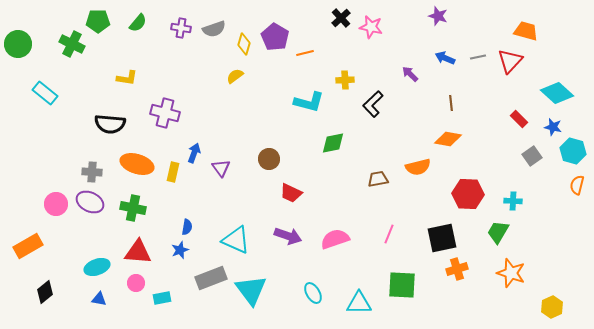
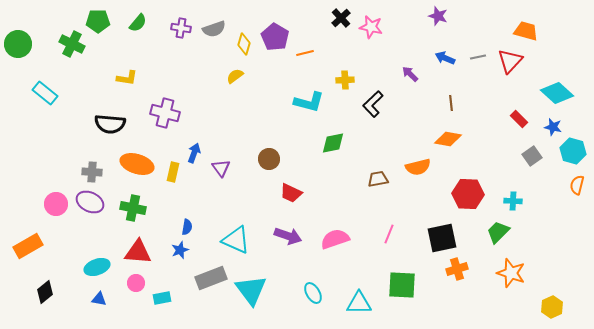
green trapezoid at (498, 232): rotated 15 degrees clockwise
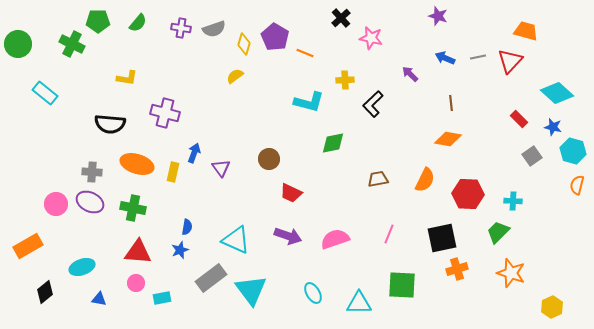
pink star at (371, 27): moved 11 px down
orange line at (305, 53): rotated 36 degrees clockwise
orange semicircle at (418, 167): moved 7 px right, 13 px down; rotated 50 degrees counterclockwise
cyan ellipse at (97, 267): moved 15 px left
gray rectangle at (211, 278): rotated 16 degrees counterclockwise
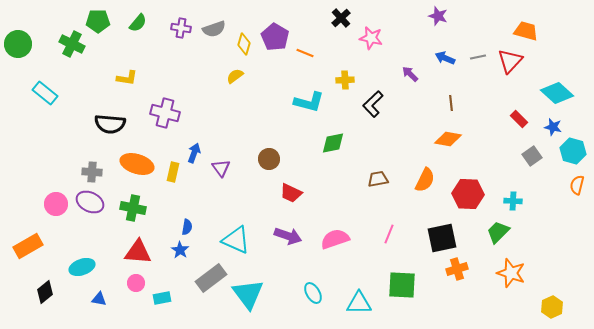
blue star at (180, 250): rotated 18 degrees counterclockwise
cyan triangle at (251, 290): moved 3 px left, 4 px down
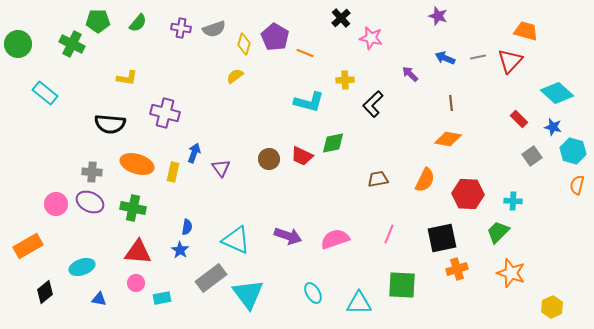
red trapezoid at (291, 193): moved 11 px right, 37 px up
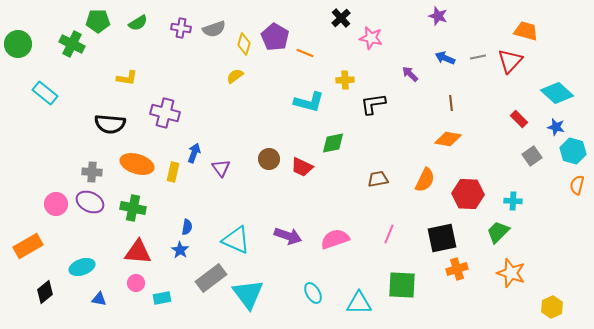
green semicircle at (138, 23): rotated 18 degrees clockwise
black L-shape at (373, 104): rotated 36 degrees clockwise
blue star at (553, 127): moved 3 px right
red trapezoid at (302, 156): moved 11 px down
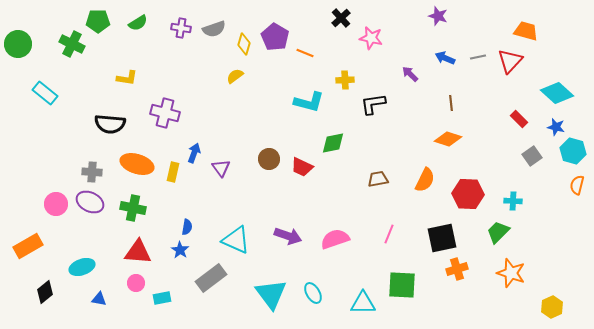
orange diamond at (448, 139): rotated 8 degrees clockwise
cyan triangle at (248, 294): moved 23 px right
cyan triangle at (359, 303): moved 4 px right
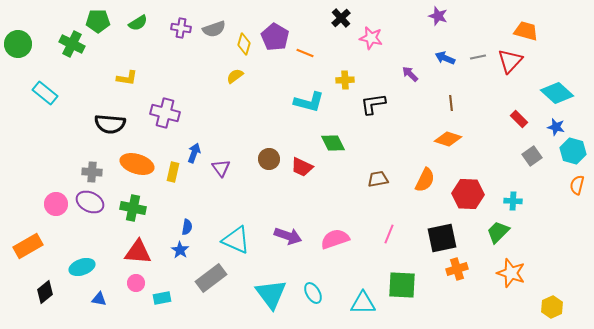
green diamond at (333, 143): rotated 75 degrees clockwise
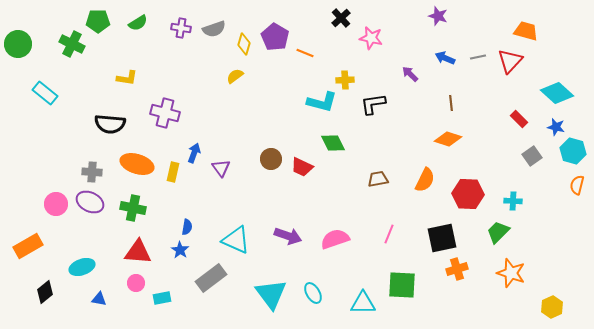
cyan L-shape at (309, 102): moved 13 px right
brown circle at (269, 159): moved 2 px right
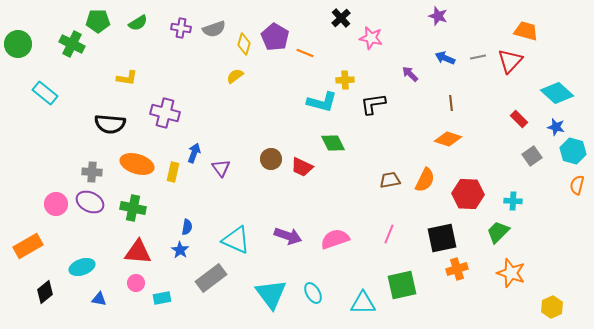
brown trapezoid at (378, 179): moved 12 px right, 1 px down
green square at (402, 285): rotated 16 degrees counterclockwise
